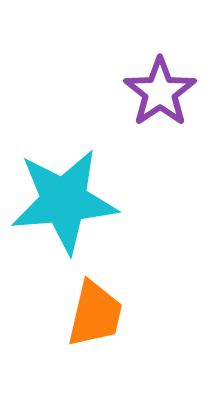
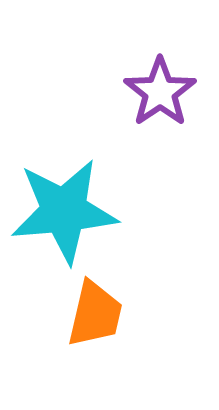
cyan star: moved 10 px down
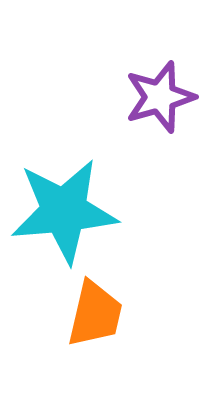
purple star: moved 5 px down; rotated 18 degrees clockwise
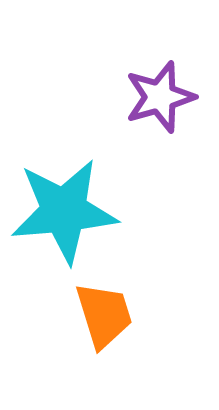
orange trapezoid: moved 9 px right, 1 px down; rotated 30 degrees counterclockwise
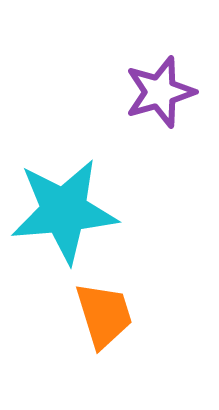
purple star: moved 5 px up
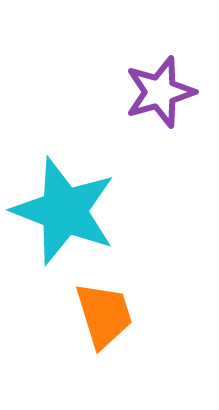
cyan star: rotated 26 degrees clockwise
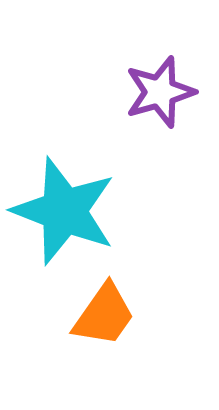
orange trapezoid: rotated 52 degrees clockwise
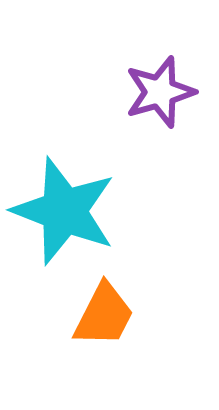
orange trapezoid: rotated 8 degrees counterclockwise
